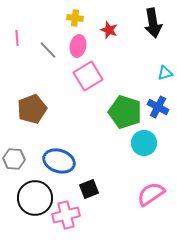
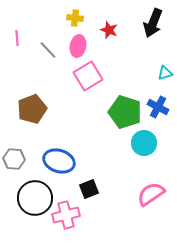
black arrow: rotated 32 degrees clockwise
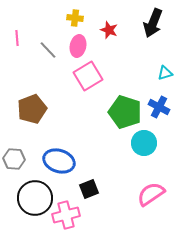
blue cross: moved 1 px right
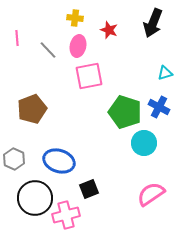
pink square: moved 1 px right; rotated 20 degrees clockwise
gray hexagon: rotated 20 degrees clockwise
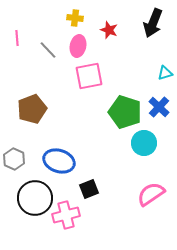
blue cross: rotated 15 degrees clockwise
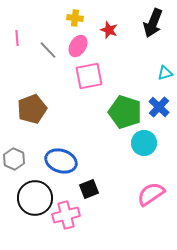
pink ellipse: rotated 20 degrees clockwise
blue ellipse: moved 2 px right
